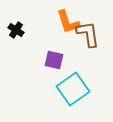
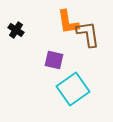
orange L-shape: rotated 8 degrees clockwise
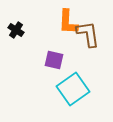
orange L-shape: rotated 12 degrees clockwise
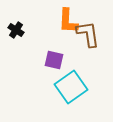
orange L-shape: moved 1 px up
cyan square: moved 2 px left, 2 px up
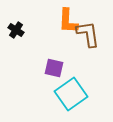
purple square: moved 8 px down
cyan square: moved 7 px down
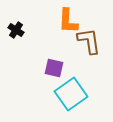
brown L-shape: moved 1 px right, 7 px down
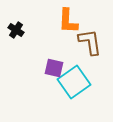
brown L-shape: moved 1 px right, 1 px down
cyan square: moved 3 px right, 12 px up
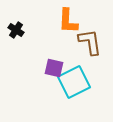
cyan square: rotated 8 degrees clockwise
